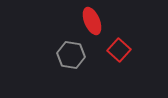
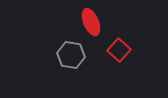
red ellipse: moved 1 px left, 1 px down
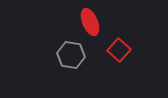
red ellipse: moved 1 px left
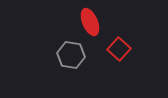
red square: moved 1 px up
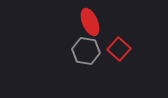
gray hexagon: moved 15 px right, 4 px up
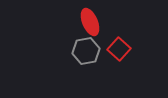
gray hexagon: rotated 20 degrees counterclockwise
